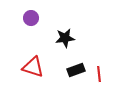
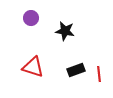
black star: moved 7 px up; rotated 18 degrees clockwise
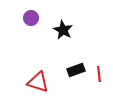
black star: moved 2 px left, 1 px up; rotated 18 degrees clockwise
red triangle: moved 5 px right, 15 px down
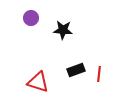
black star: rotated 24 degrees counterclockwise
red line: rotated 14 degrees clockwise
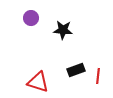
red line: moved 1 px left, 2 px down
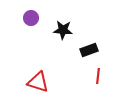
black rectangle: moved 13 px right, 20 px up
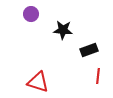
purple circle: moved 4 px up
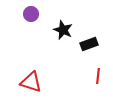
black star: rotated 18 degrees clockwise
black rectangle: moved 6 px up
red triangle: moved 7 px left
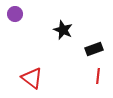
purple circle: moved 16 px left
black rectangle: moved 5 px right, 5 px down
red triangle: moved 1 px right, 4 px up; rotated 20 degrees clockwise
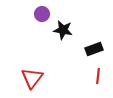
purple circle: moved 27 px right
black star: rotated 12 degrees counterclockwise
red triangle: rotated 30 degrees clockwise
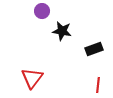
purple circle: moved 3 px up
black star: moved 1 px left, 1 px down
red line: moved 9 px down
